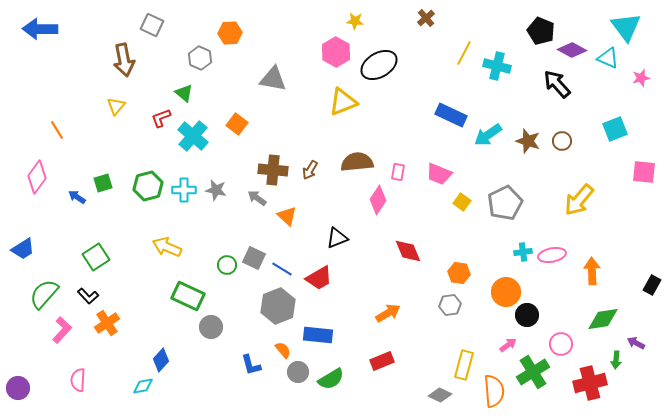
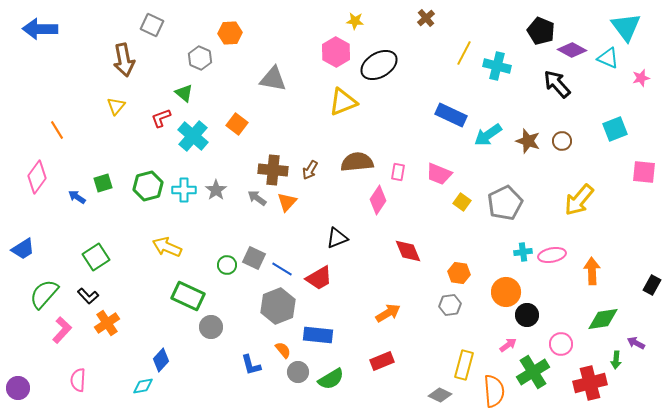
gray star at (216, 190): rotated 25 degrees clockwise
orange triangle at (287, 216): moved 14 px up; rotated 30 degrees clockwise
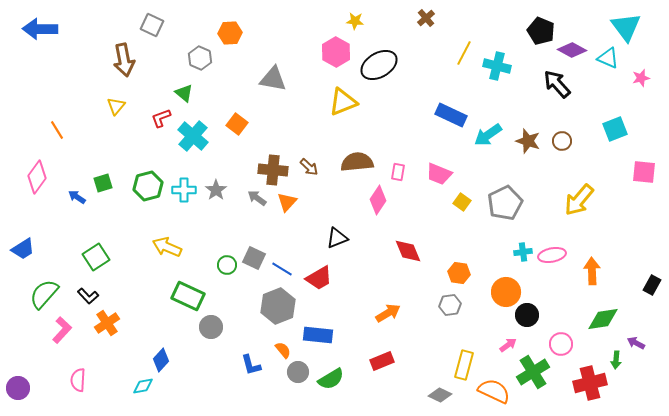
brown arrow at (310, 170): moved 1 px left, 3 px up; rotated 78 degrees counterclockwise
orange semicircle at (494, 391): rotated 60 degrees counterclockwise
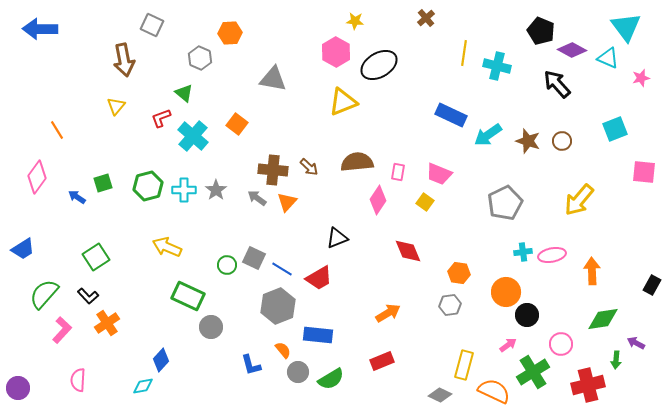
yellow line at (464, 53): rotated 20 degrees counterclockwise
yellow square at (462, 202): moved 37 px left
red cross at (590, 383): moved 2 px left, 2 px down
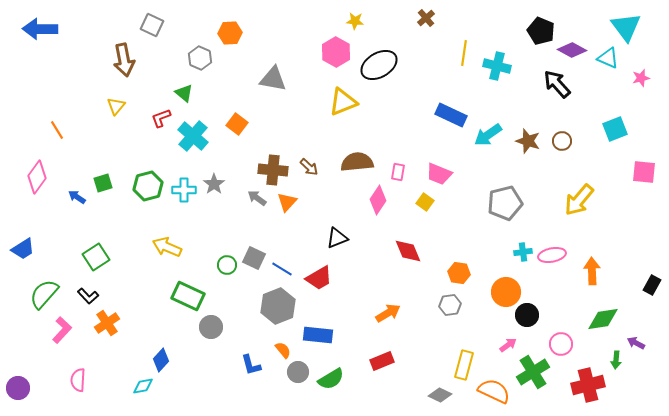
gray star at (216, 190): moved 2 px left, 6 px up
gray pentagon at (505, 203): rotated 12 degrees clockwise
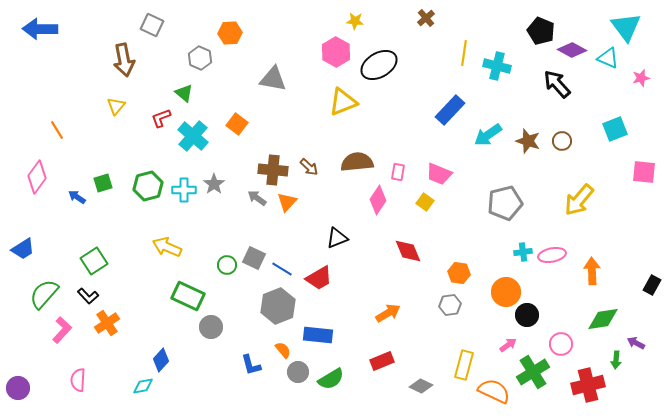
blue rectangle at (451, 115): moved 1 px left, 5 px up; rotated 72 degrees counterclockwise
green square at (96, 257): moved 2 px left, 4 px down
gray diamond at (440, 395): moved 19 px left, 9 px up
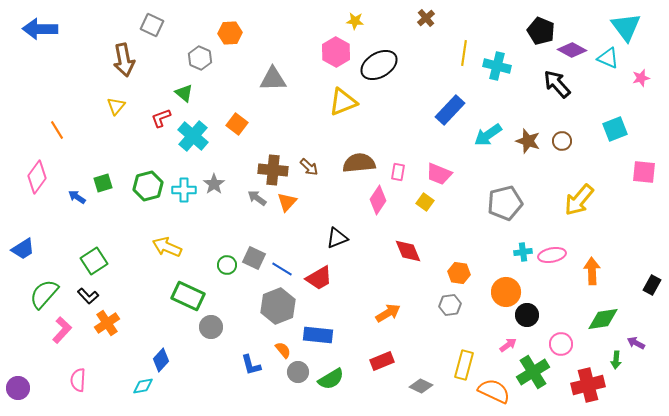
gray triangle at (273, 79): rotated 12 degrees counterclockwise
brown semicircle at (357, 162): moved 2 px right, 1 px down
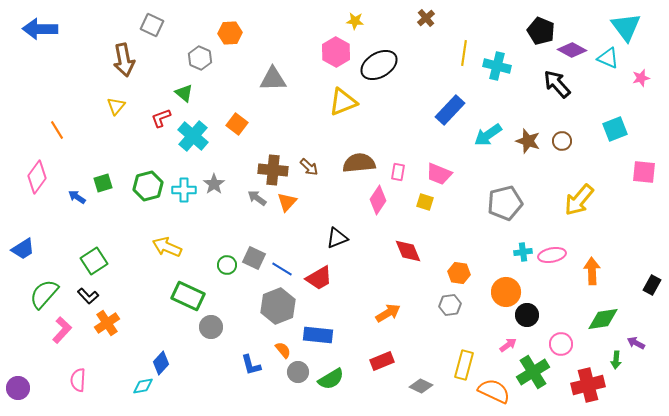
yellow square at (425, 202): rotated 18 degrees counterclockwise
blue diamond at (161, 360): moved 3 px down
